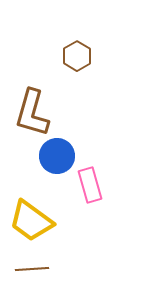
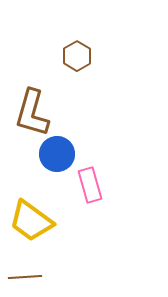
blue circle: moved 2 px up
brown line: moved 7 px left, 8 px down
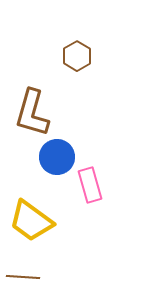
blue circle: moved 3 px down
brown line: moved 2 px left; rotated 8 degrees clockwise
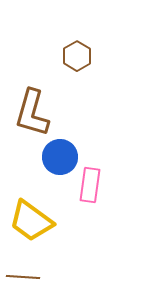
blue circle: moved 3 px right
pink rectangle: rotated 24 degrees clockwise
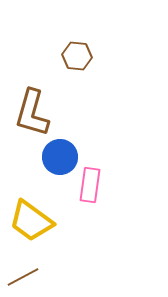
brown hexagon: rotated 24 degrees counterclockwise
brown line: rotated 32 degrees counterclockwise
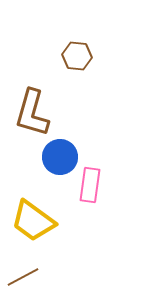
yellow trapezoid: moved 2 px right
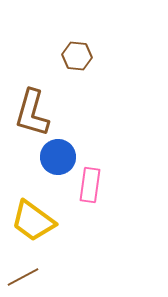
blue circle: moved 2 px left
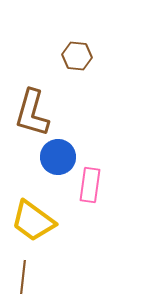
brown line: rotated 56 degrees counterclockwise
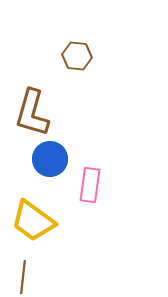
blue circle: moved 8 px left, 2 px down
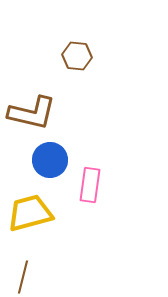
brown L-shape: rotated 93 degrees counterclockwise
blue circle: moved 1 px down
yellow trapezoid: moved 3 px left, 8 px up; rotated 129 degrees clockwise
brown line: rotated 8 degrees clockwise
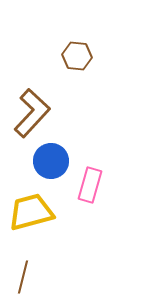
brown L-shape: rotated 60 degrees counterclockwise
blue circle: moved 1 px right, 1 px down
pink rectangle: rotated 8 degrees clockwise
yellow trapezoid: moved 1 px right, 1 px up
